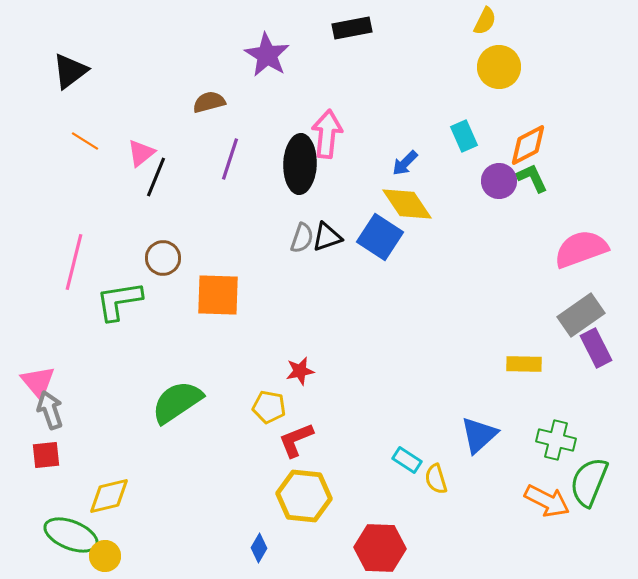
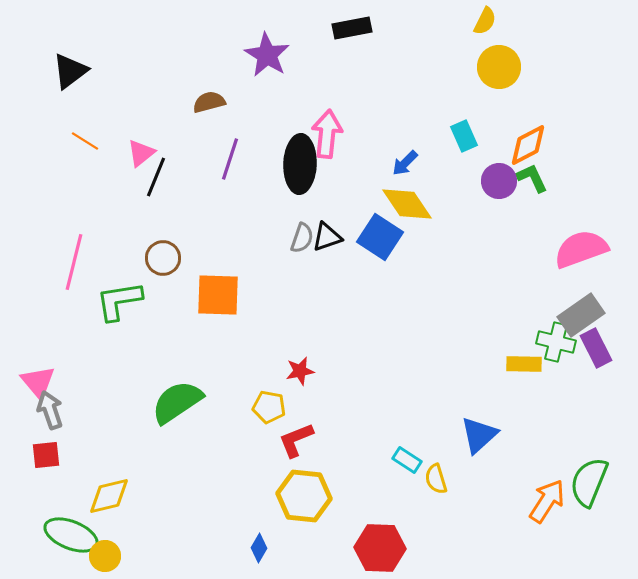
green cross at (556, 440): moved 98 px up
orange arrow at (547, 501): rotated 84 degrees counterclockwise
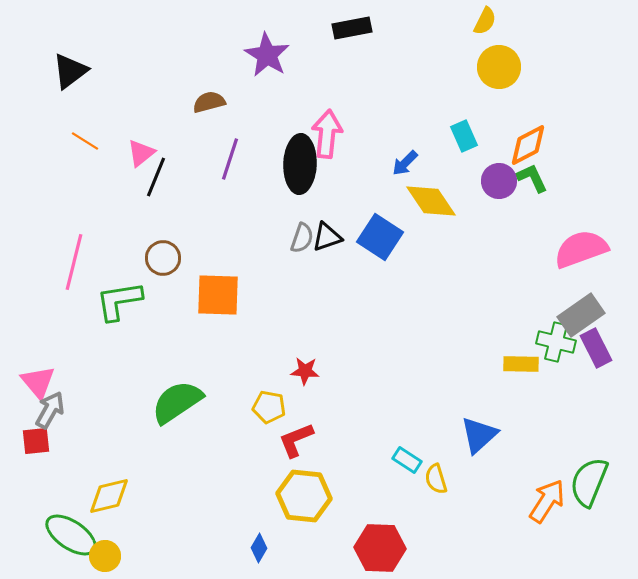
yellow diamond at (407, 204): moved 24 px right, 3 px up
yellow rectangle at (524, 364): moved 3 px left
red star at (300, 371): moved 5 px right; rotated 16 degrees clockwise
gray arrow at (50, 410): rotated 48 degrees clockwise
red square at (46, 455): moved 10 px left, 14 px up
green ellipse at (71, 535): rotated 12 degrees clockwise
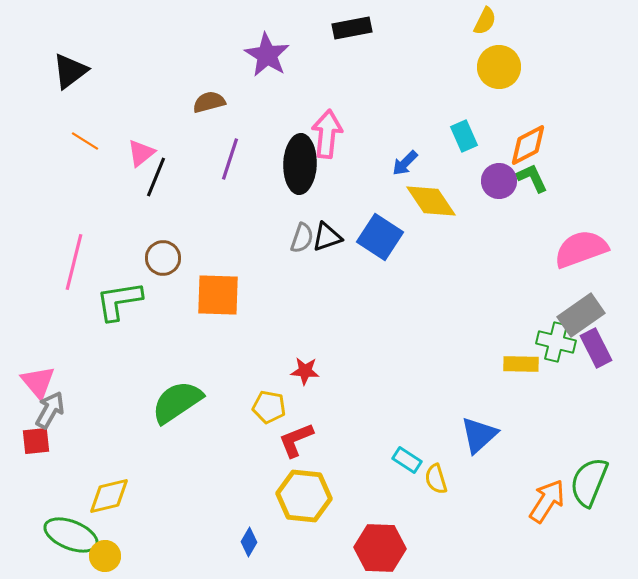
green ellipse at (71, 535): rotated 12 degrees counterclockwise
blue diamond at (259, 548): moved 10 px left, 6 px up
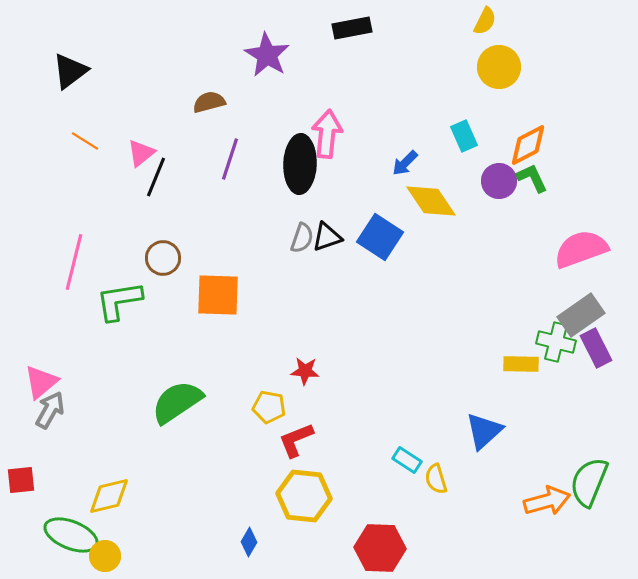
pink triangle at (38, 382): moved 3 px right; rotated 30 degrees clockwise
blue triangle at (479, 435): moved 5 px right, 4 px up
red square at (36, 441): moved 15 px left, 39 px down
orange arrow at (547, 501): rotated 42 degrees clockwise
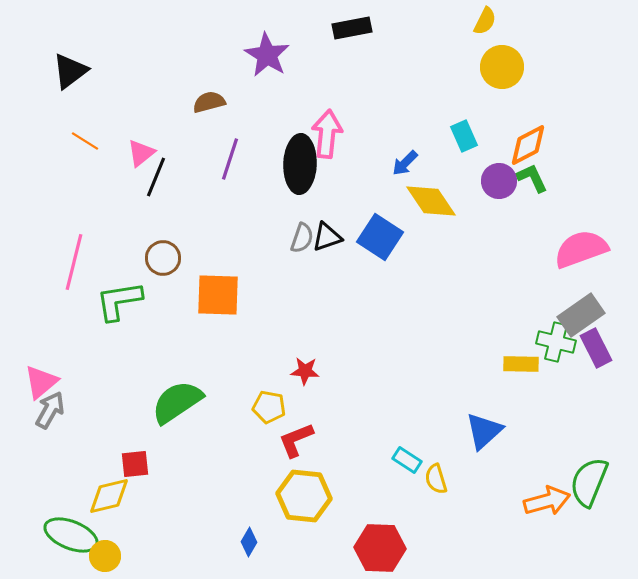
yellow circle at (499, 67): moved 3 px right
red square at (21, 480): moved 114 px right, 16 px up
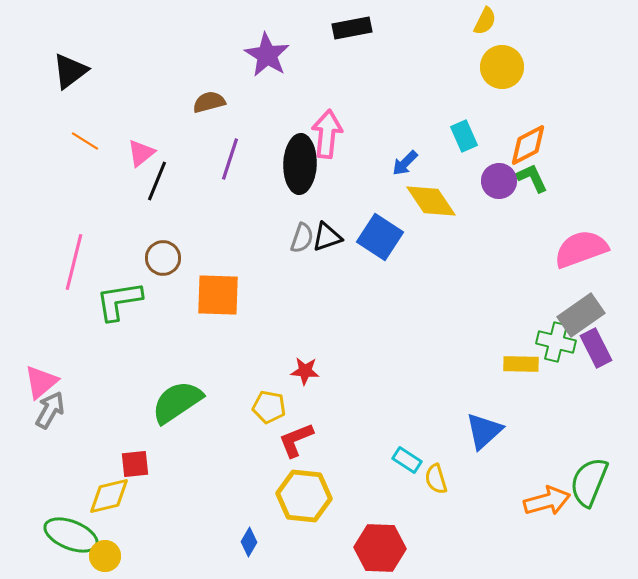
black line at (156, 177): moved 1 px right, 4 px down
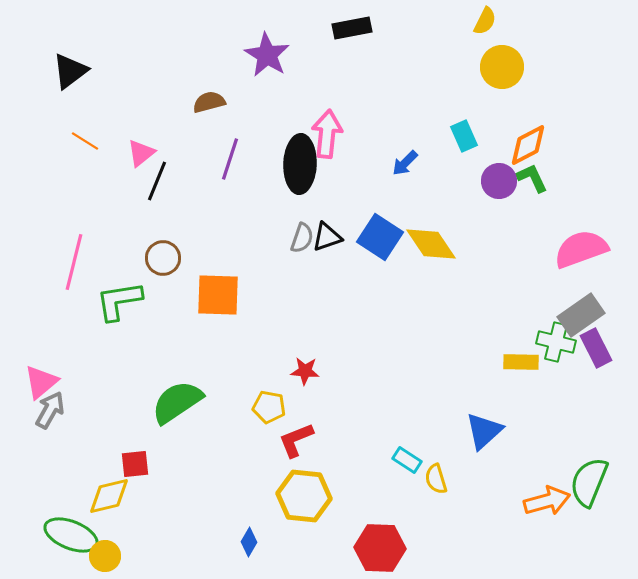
yellow diamond at (431, 201): moved 43 px down
yellow rectangle at (521, 364): moved 2 px up
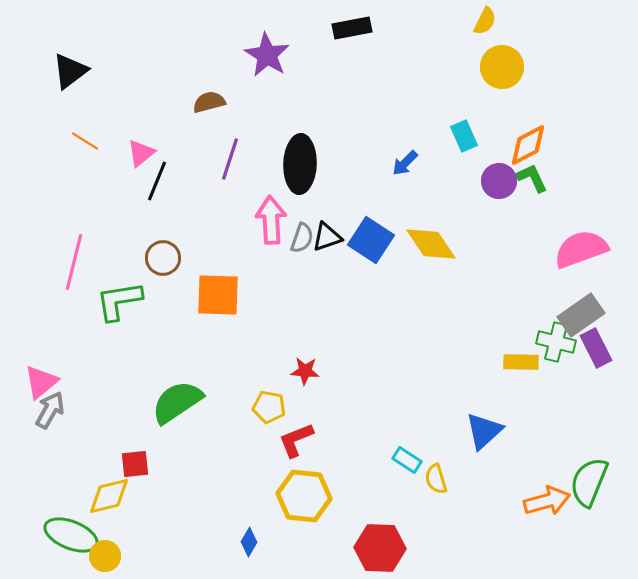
pink arrow at (327, 134): moved 56 px left, 86 px down; rotated 9 degrees counterclockwise
blue square at (380, 237): moved 9 px left, 3 px down
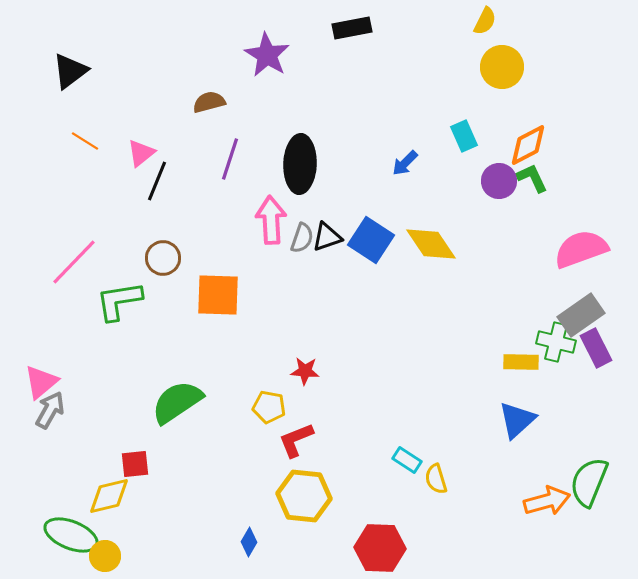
pink line at (74, 262): rotated 30 degrees clockwise
blue triangle at (484, 431): moved 33 px right, 11 px up
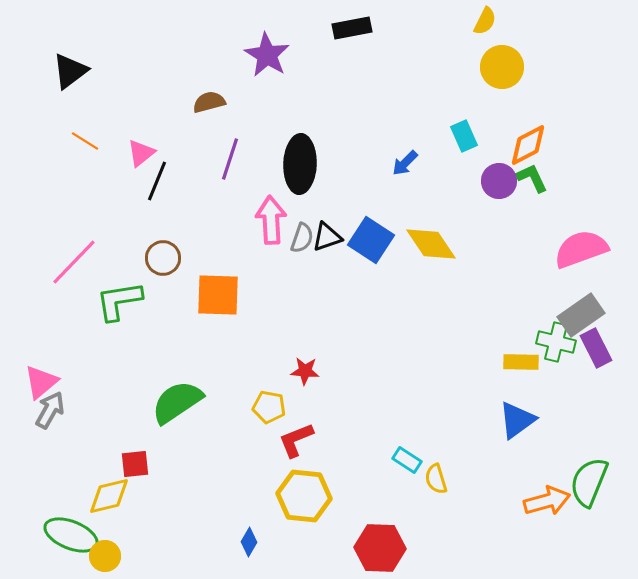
blue triangle at (517, 420): rotated 6 degrees clockwise
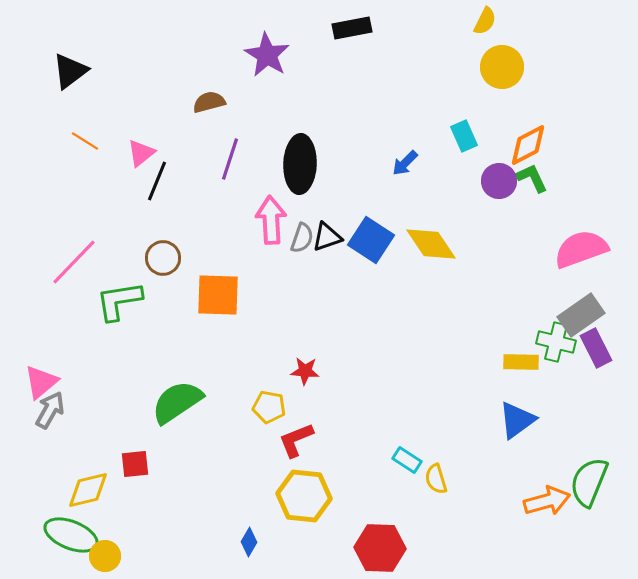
yellow diamond at (109, 496): moved 21 px left, 6 px up
